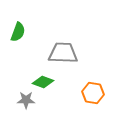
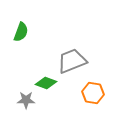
green semicircle: moved 3 px right
gray trapezoid: moved 9 px right, 8 px down; rotated 24 degrees counterclockwise
green diamond: moved 3 px right, 1 px down
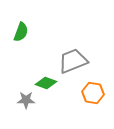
gray trapezoid: moved 1 px right
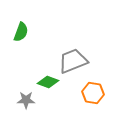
green diamond: moved 2 px right, 1 px up
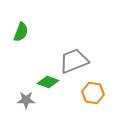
gray trapezoid: moved 1 px right
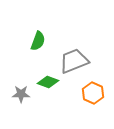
green semicircle: moved 17 px right, 9 px down
orange hexagon: rotated 15 degrees clockwise
gray star: moved 5 px left, 6 px up
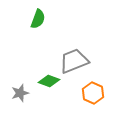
green semicircle: moved 22 px up
green diamond: moved 1 px right, 1 px up
gray star: moved 1 px left, 1 px up; rotated 18 degrees counterclockwise
